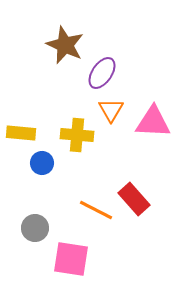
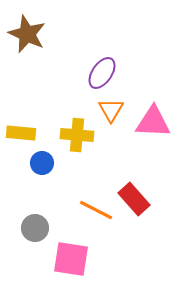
brown star: moved 38 px left, 11 px up
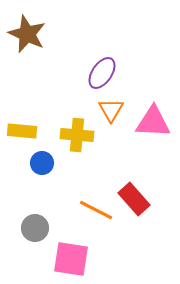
yellow rectangle: moved 1 px right, 2 px up
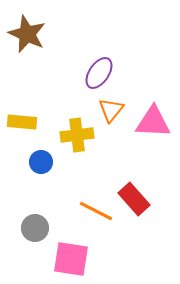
purple ellipse: moved 3 px left
orange triangle: rotated 8 degrees clockwise
yellow rectangle: moved 9 px up
yellow cross: rotated 12 degrees counterclockwise
blue circle: moved 1 px left, 1 px up
orange line: moved 1 px down
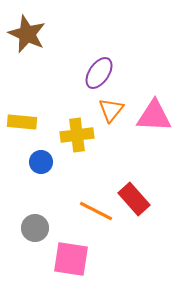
pink triangle: moved 1 px right, 6 px up
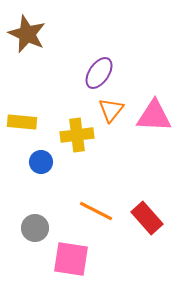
red rectangle: moved 13 px right, 19 px down
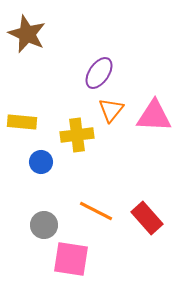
gray circle: moved 9 px right, 3 px up
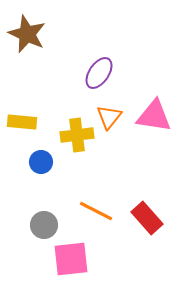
orange triangle: moved 2 px left, 7 px down
pink triangle: rotated 6 degrees clockwise
pink square: rotated 15 degrees counterclockwise
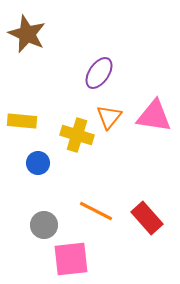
yellow rectangle: moved 1 px up
yellow cross: rotated 24 degrees clockwise
blue circle: moved 3 px left, 1 px down
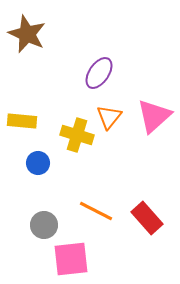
pink triangle: rotated 51 degrees counterclockwise
